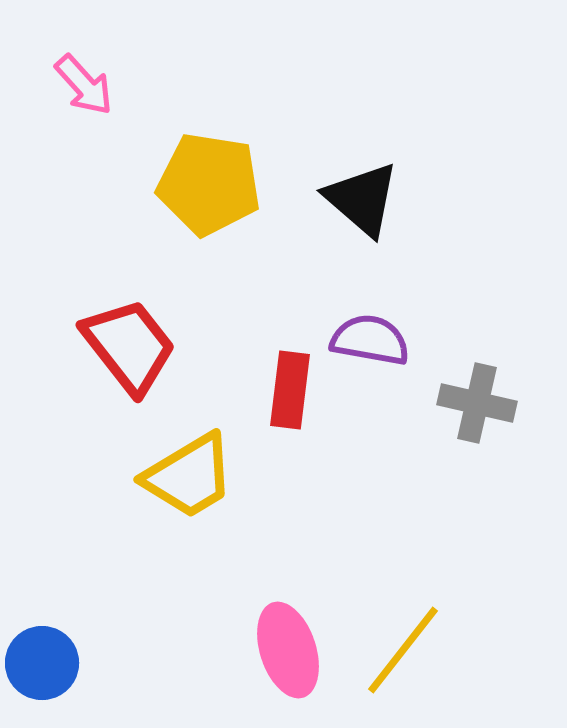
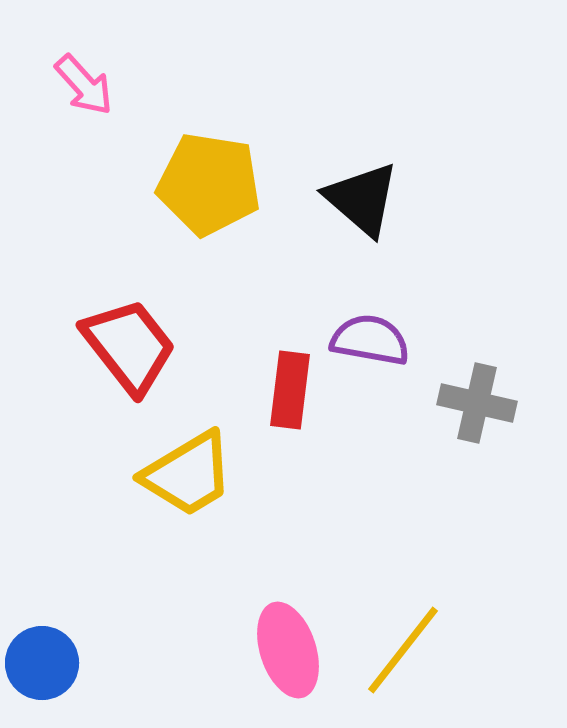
yellow trapezoid: moved 1 px left, 2 px up
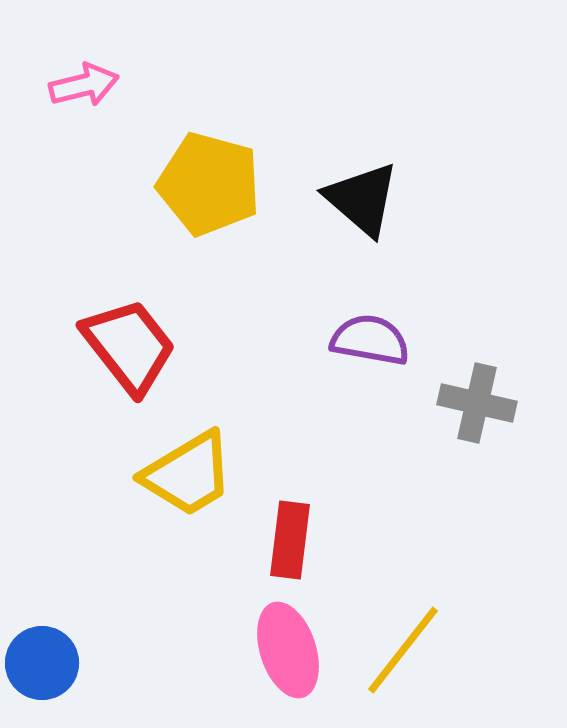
pink arrow: rotated 62 degrees counterclockwise
yellow pentagon: rotated 6 degrees clockwise
red rectangle: moved 150 px down
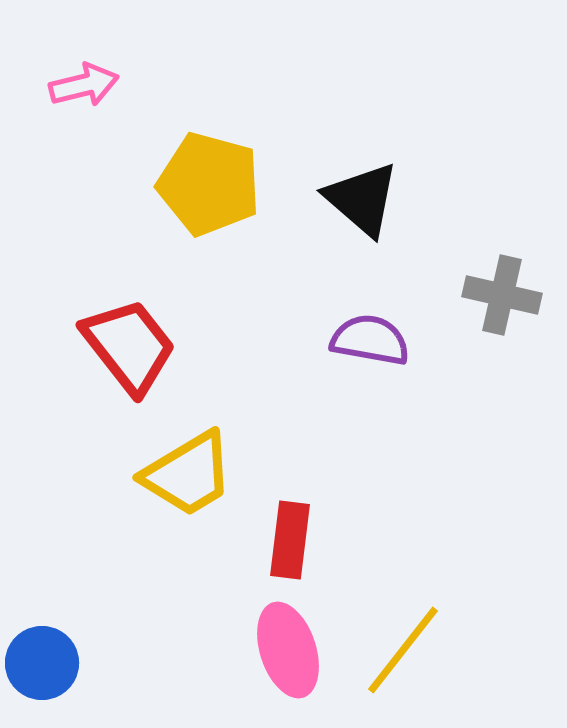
gray cross: moved 25 px right, 108 px up
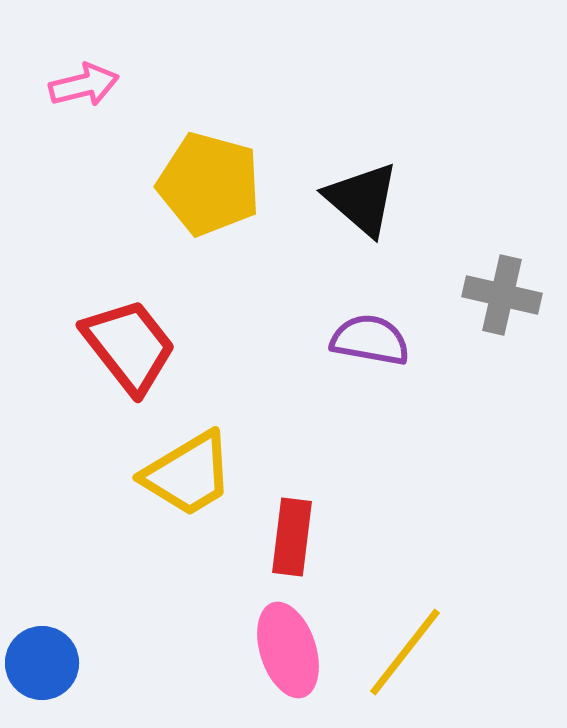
red rectangle: moved 2 px right, 3 px up
yellow line: moved 2 px right, 2 px down
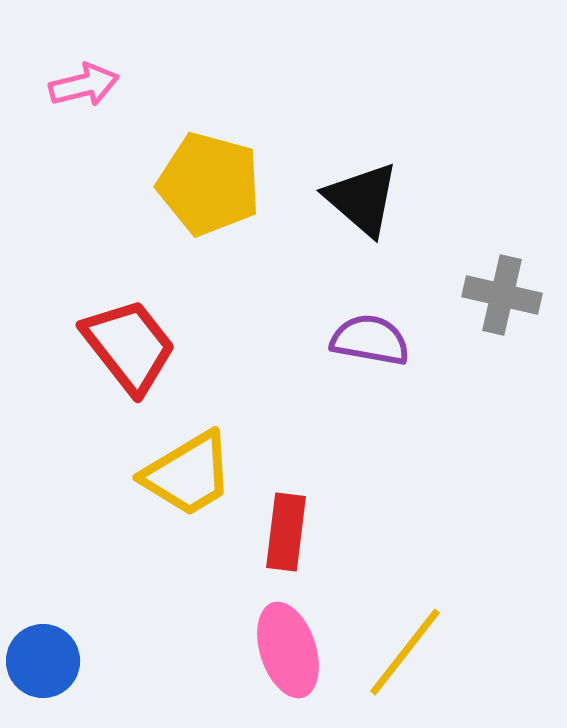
red rectangle: moved 6 px left, 5 px up
blue circle: moved 1 px right, 2 px up
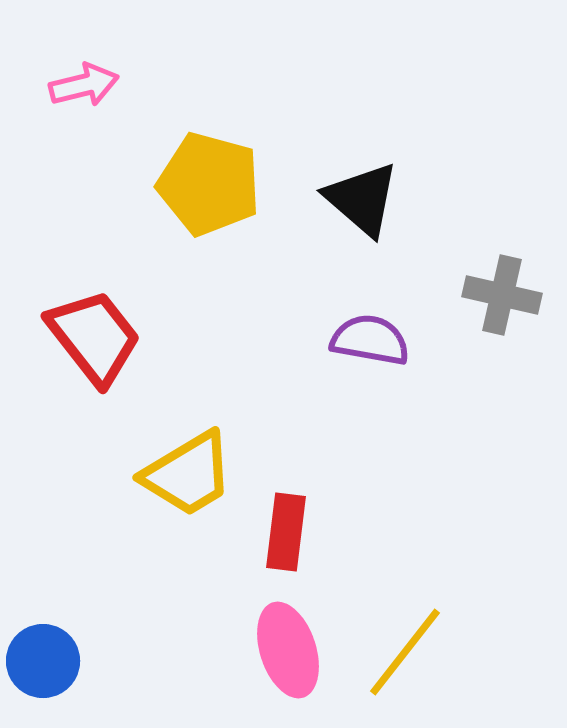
red trapezoid: moved 35 px left, 9 px up
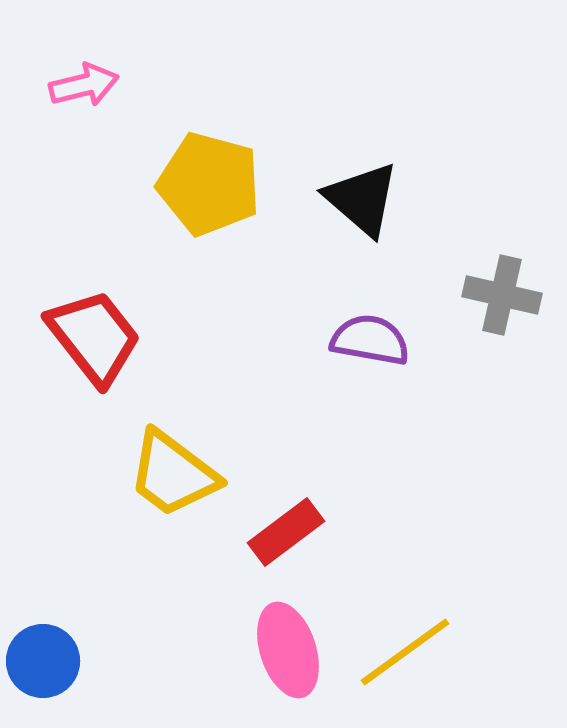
yellow trapezoid: moved 15 px left; rotated 68 degrees clockwise
red rectangle: rotated 46 degrees clockwise
yellow line: rotated 16 degrees clockwise
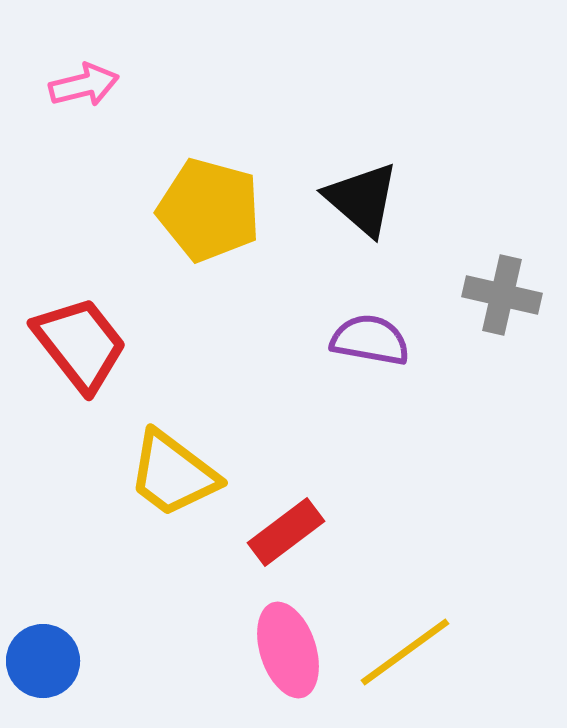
yellow pentagon: moved 26 px down
red trapezoid: moved 14 px left, 7 px down
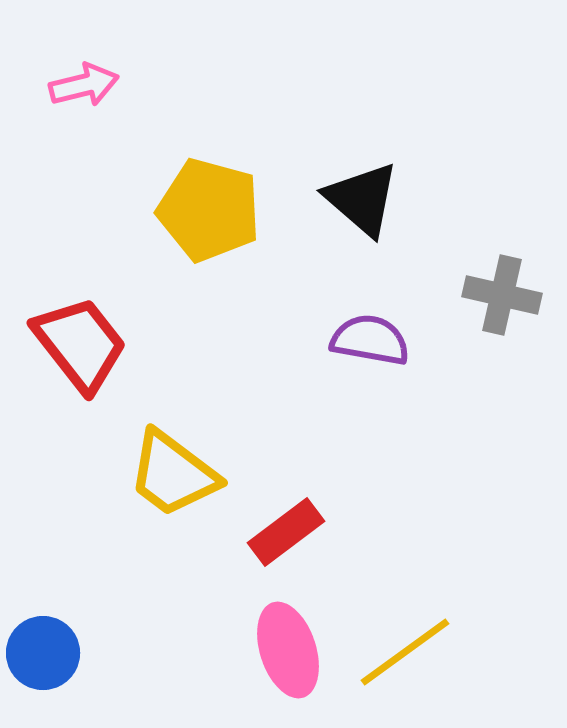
blue circle: moved 8 px up
